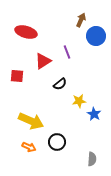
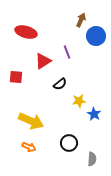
red square: moved 1 px left, 1 px down
black circle: moved 12 px right, 1 px down
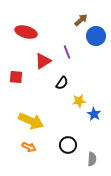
brown arrow: rotated 24 degrees clockwise
black semicircle: moved 2 px right, 1 px up; rotated 16 degrees counterclockwise
black circle: moved 1 px left, 2 px down
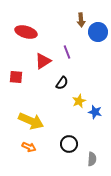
brown arrow: rotated 128 degrees clockwise
blue circle: moved 2 px right, 4 px up
yellow star: rotated 16 degrees counterclockwise
blue star: moved 1 px right, 2 px up; rotated 16 degrees counterclockwise
black circle: moved 1 px right, 1 px up
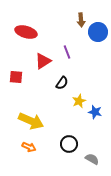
gray semicircle: rotated 64 degrees counterclockwise
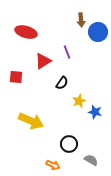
orange arrow: moved 24 px right, 18 px down
gray semicircle: moved 1 px left, 1 px down
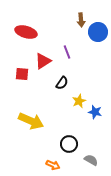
red square: moved 6 px right, 3 px up
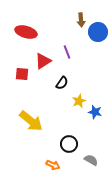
yellow arrow: rotated 15 degrees clockwise
